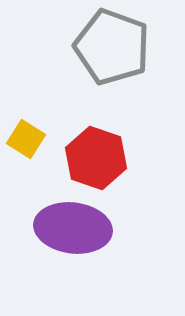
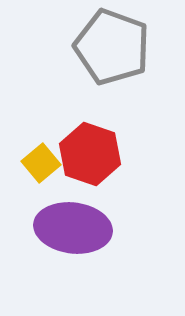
yellow square: moved 15 px right, 24 px down; rotated 18 degrees clockwise
red hexagon: moved 6 px left, 4 px up
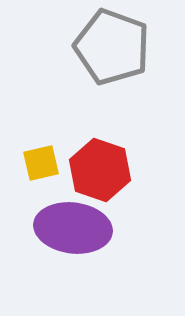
red hexagon: moved 10 px right, 16 px down
yellow square: rotated 27 degrees clockwise
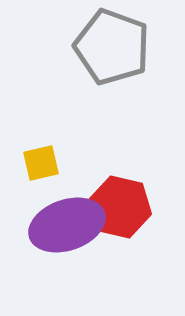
red hexagon: moved 20 px right, 37 px down; rotated 6 degrees counterclockwise
purple ellipse: moved 6 px left, 3 px up; rotated 26 degrees counterclockwise
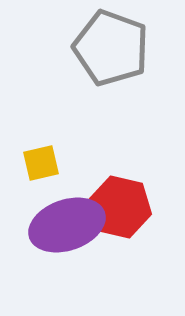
gray pentagon: moved 1 px left, 1 px down
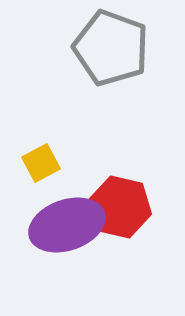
yellow square: rotated 15 degrees counterclockwise
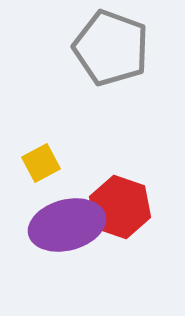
red hexagon: rotated 6 degrees clockwise
purple ellipse: rotated 4 degrees clockwise
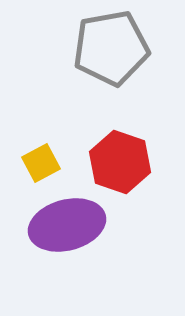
gray pentagon: rotated 30 degrees counterclockwise
red hexagon: moved 45 px up
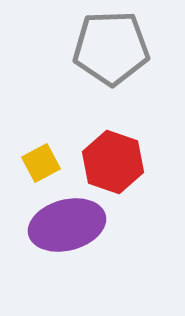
gray pentagon: rotated 8 degrees clockwise
red hexagon: moved 7 px left
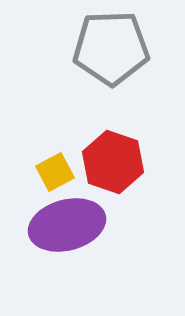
yellow square: moved 14 px right, 9 px down
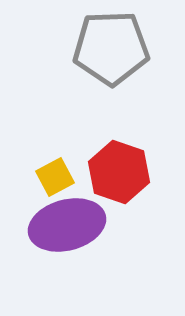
red hexagon: moved 6 px right, 10 px down
yellow square: moved 5 px down
